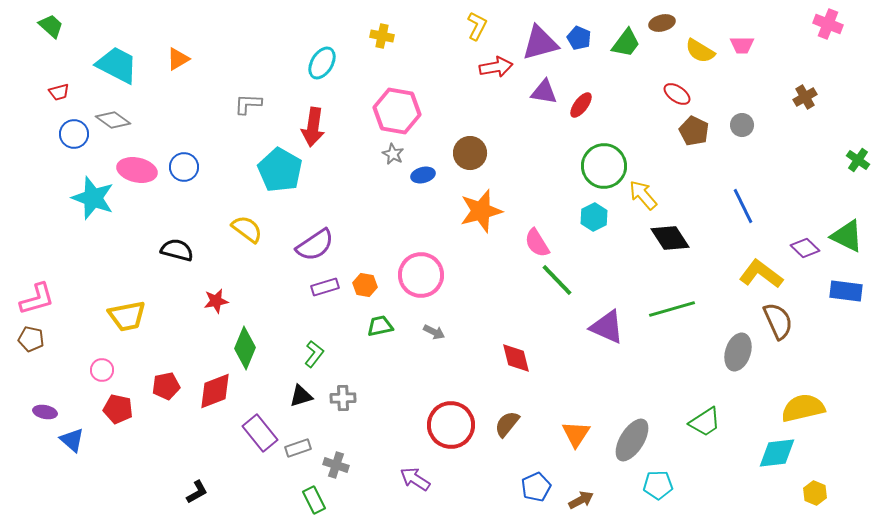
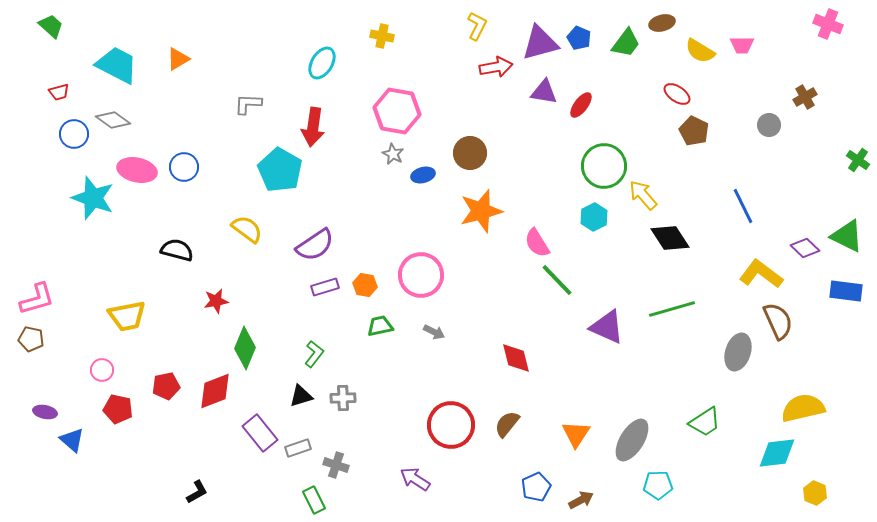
gray circle at (742, 125): moved 27 px right
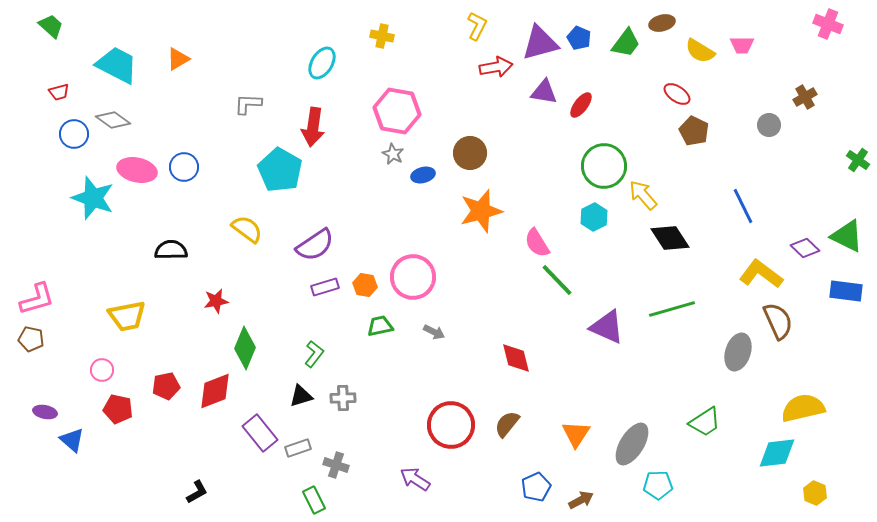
black semicircle at (177, 250): moved 6 px left; rotated 16 degrees counterclockwise
pink circle at (421, 275): moved 8 px left, 2 px down
gray ellipse at (632, 440): moved 4 px down
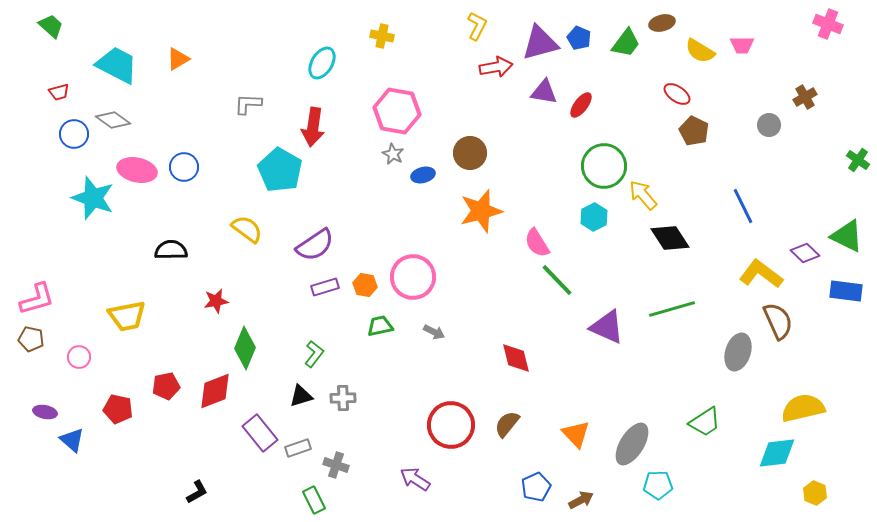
purple diamond at (805, 248): moved 5 px down
pink circle at (102, 370): moved 23 px left, 13 px up
orange triangle at (576, 434): rotated 16 degrees counterclockwise
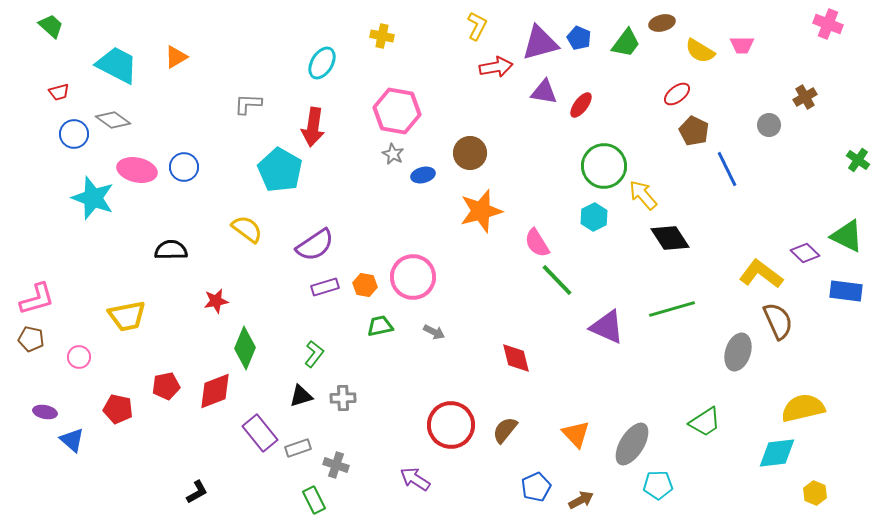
orange triangle at (178, 59): moved 2 px left, 2 px up
red ellipse at (677, 94): rotated 72 degrees counterclockwise
blue line at (743, 206): moved 16 px left, 37 px up
brown semicircle at (507, 424): moved 2 px left, 6 px down
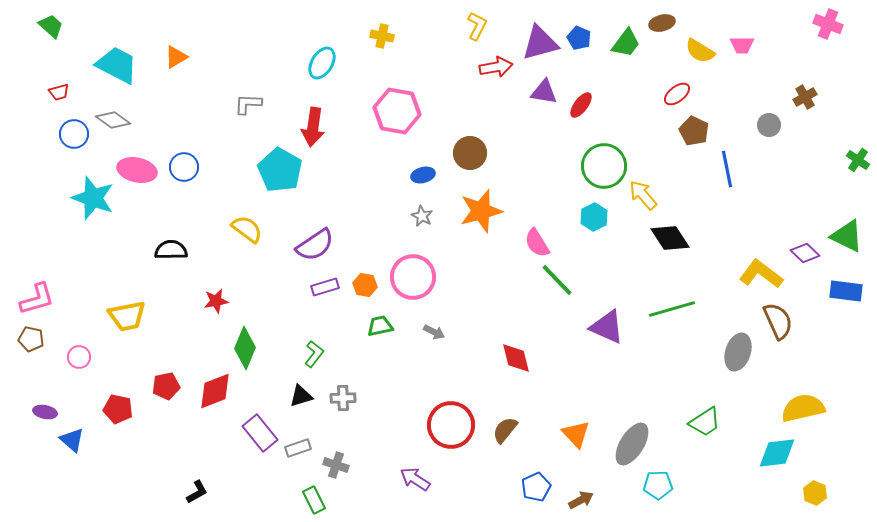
gray star at (393, 154): moved 29 px right, 62 px down
blue line at (727, 169): rotated 15 degrees clockwise
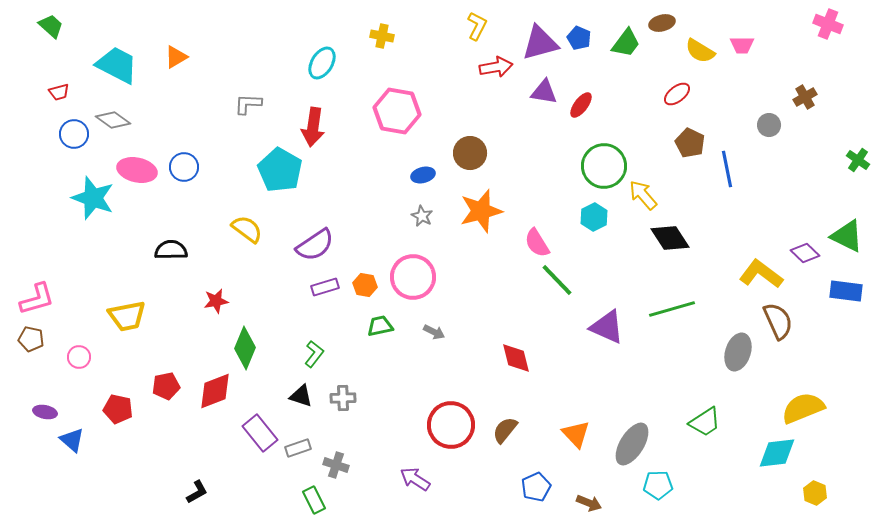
brown pentagon at (694, 131): moved 4 px left, 12 px down
black triangle at (301, 396): rotated 35 degrees clockwise
yellow semicircle at (803, 408): rotated 9 degrees counterclockwise
brown arrow at (581, 500): moved 8 px right, 3 px down; rotated 50 degrees clockwise
